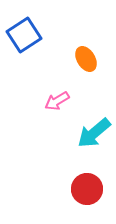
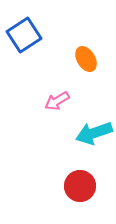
cyan arrow: rotated 21 degrees clockwise
red circle: moved 7 px left, 3 px up
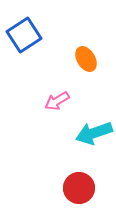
red circle: moved 1 px left, 2 px down
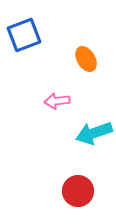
blue square: rotated 12 degrees clockwise
pink arrow: rotated 25 degrees clockwise
red circle: moved 1 px left, 3 px down
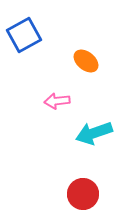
blue square: rotated 8 degrees counterclockwise
orange ellipse: moved 2 px down; rotated 20 degrees counterclockwise
red circle: moved 5 px right, 3 px down
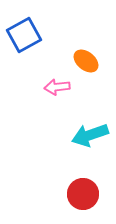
pink arrow: moved 14 px up
cyan arrow: moved 4 px left, 2 px down
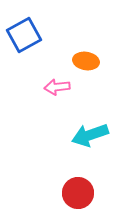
orange ellipse: rotated 30 degrees counterclockwise
red circle: moved 5 px left, 1 px up
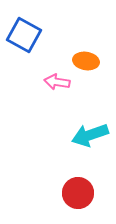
blue square: rotated 32 degrees counterclockwise
pink arrow: moved 5 px up; rotated 15 degrees clockwise
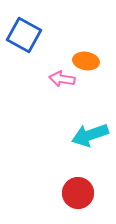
pink arrow: moved 5 px right, 3 px up
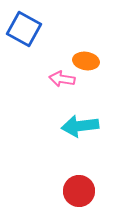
blue square: moved 6 px up
cyan arrow: moved 10 px left, 9 px up; rotated 12 degrees clockwise
red circle: moved 1 px right, 2 px up
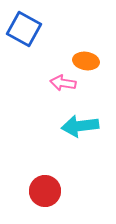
pink arrow: moved 1 px right, 4 px down
red circle: moved 34 px left
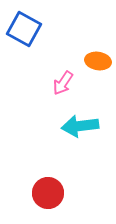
orange ellipse: moved 12 px right
pink arrow: rotated 65 degrees counterclockwise
red circle: moved 3 px right, 2 px down
